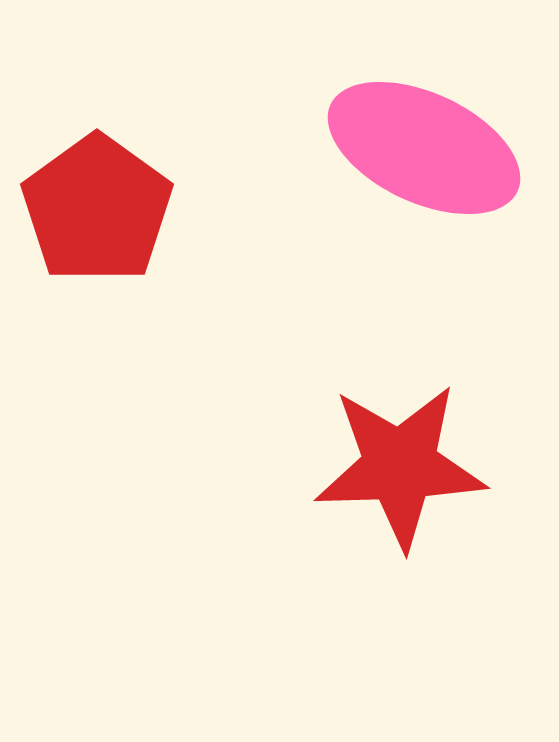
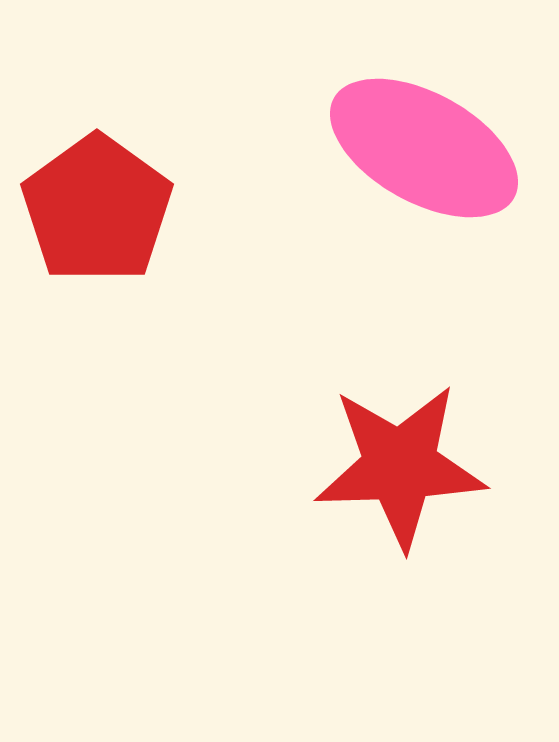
pink ellipse: rotated 4 degrees clockwise
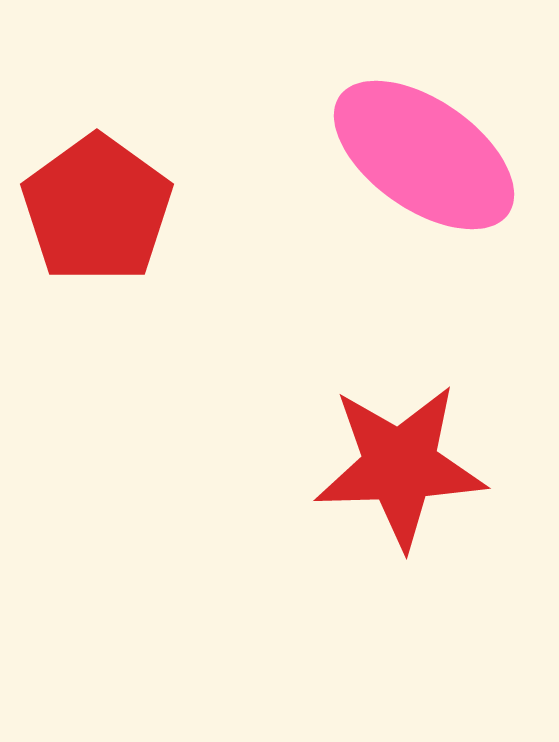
pink ellipse: moved 7 px down; rotated 6 degrees clockwise
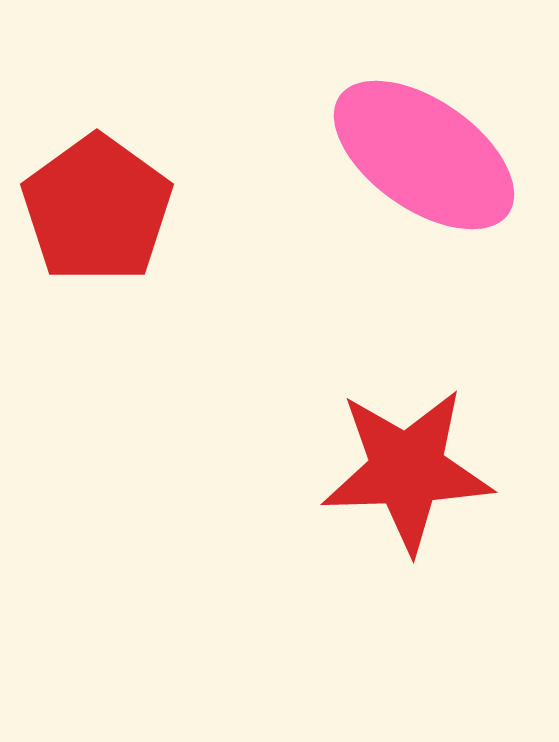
red star: moved 7 px right, 4 px down
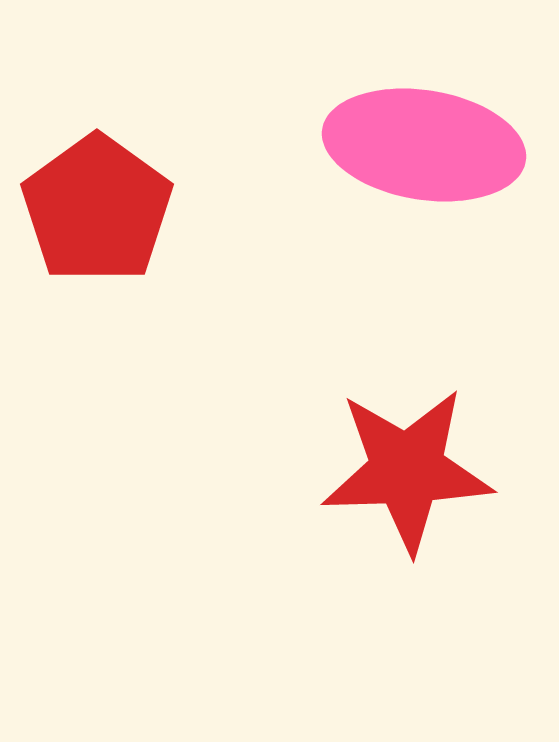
pink ellipse: moved 10 px up; rotated 26 degrees counterclockwise
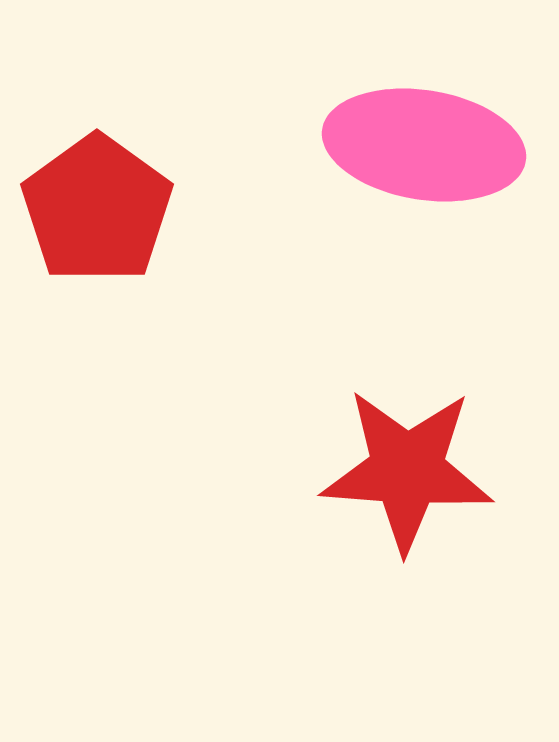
red star: rotated 6 degrees clockwise
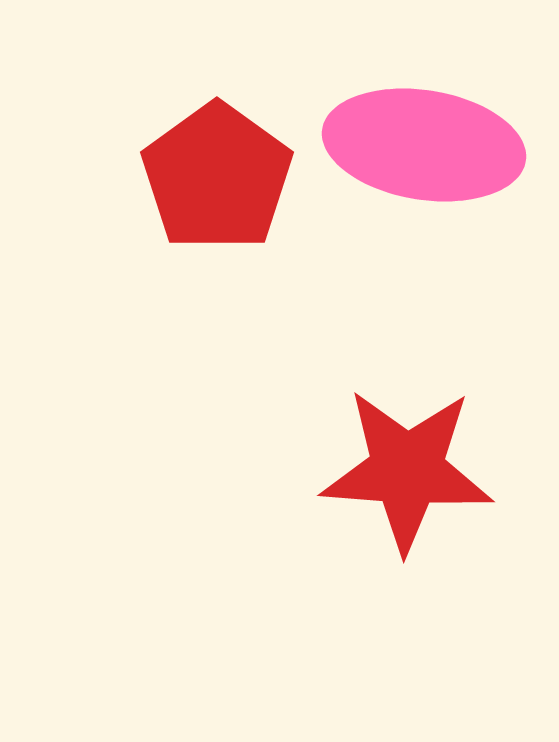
red pentagon: moved 120 px right, 32 px up
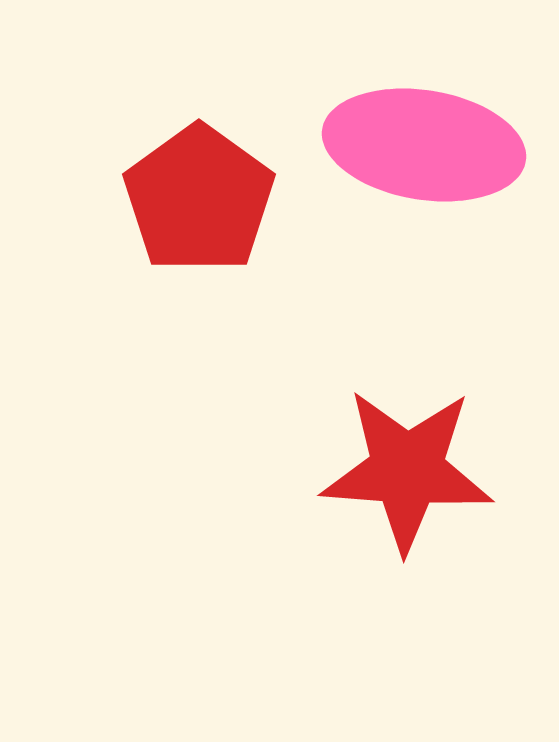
red pentagon: moved 18 px left, 22 px down
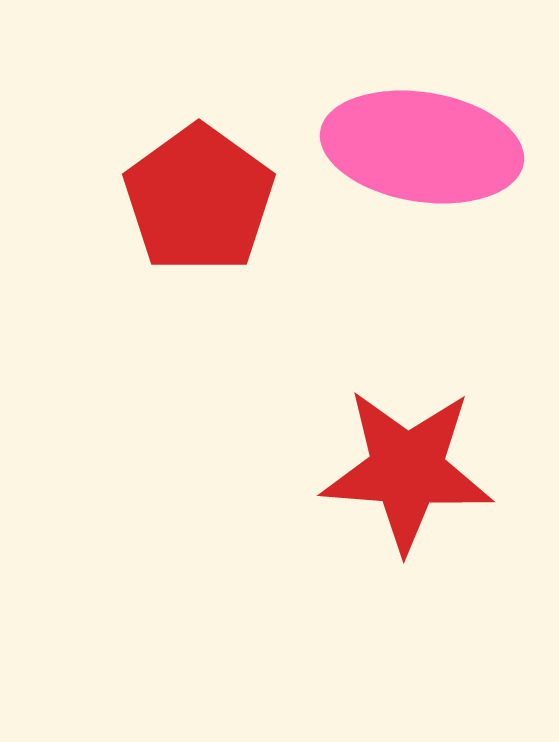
pink ellipse: moved 2 px left, 2 px down
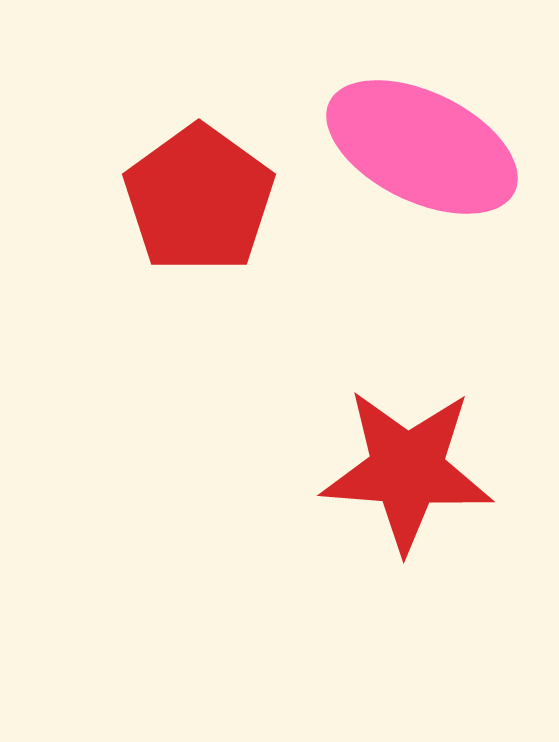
pink ellipse: rotated 17 degrees clockwise
